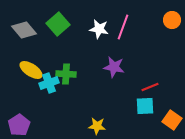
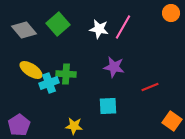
orange circle: moved 1 px left, 7 px up
pink line: rotated 10 degrees clockwise
cyan square: moved 37 px left
orange square: moved 1 px down
yellow star: moved 23 px left
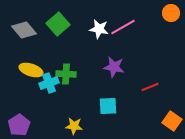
pink line: rotated 30 degrees clockwise
yellow ellipse: rotated 15 degrees counterclockwise
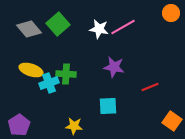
gray diamond: moved 5 px right, 1 px up
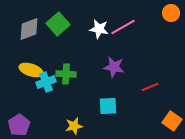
gray diamond: rotated 70 degrees counterclockwise
cyan cross: moved 3 px left, 1 px up
yellow star: rotated 18 degrees counterclockwise
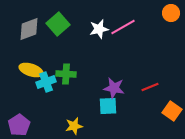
white star: rotated 24 degrees counterclockwise
purple star: moved 21 px down
orange square: moved 10 px up
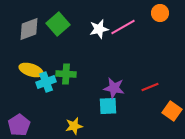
orange circle: moved 11 px left
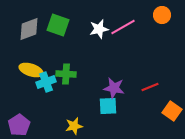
orange circle: moved 2 px right, 2 px down
green square: moved 1 px down; rotated 30 degrees counterclockwise
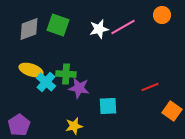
cyan cross: rotated 30 degrees counterclockwise
purple star: moved 35 px left
